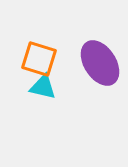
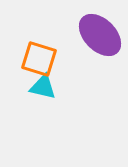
purple ellipse: moved 28 px up; rotated 12 degrees counterclockwise
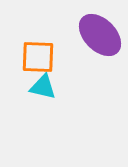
orange square: moved 1 px left, 2 px up; rotated 15 degrees counterclockwise
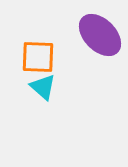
cyan triangle: rotated 28 degrees clockwise
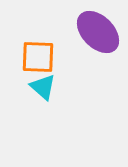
purple ellipse: moved 2 px left, 3 px up
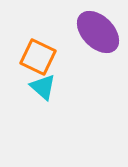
orange square: rotated 24 degrees clockwise
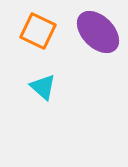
orange square: moved 26 px up
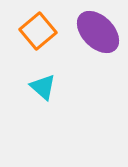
orange square: rotated 24 degrees clockwise
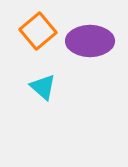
purple ellipse: moved 8 px left, 9 px down; rotated 45 degrees counterclockwise
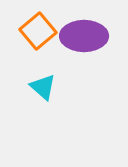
purple ellipse: moved 6 px left, 5 px up
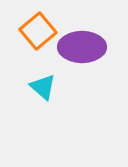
purple ellipse: moved 2 px left, 11 px down
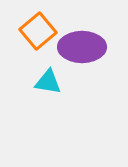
cyan triangle: moved 5 px right, 5 px up; rotated 32 degrees counterclockwise
